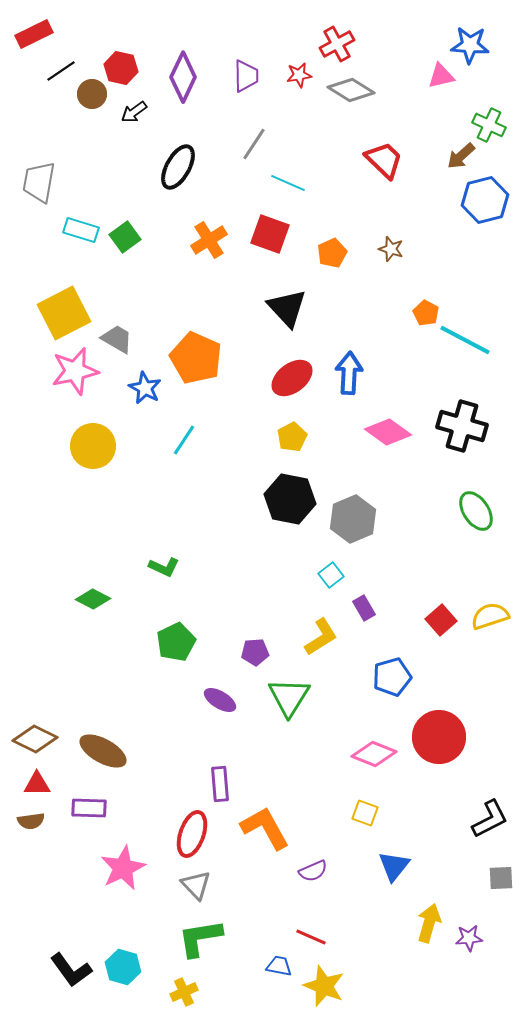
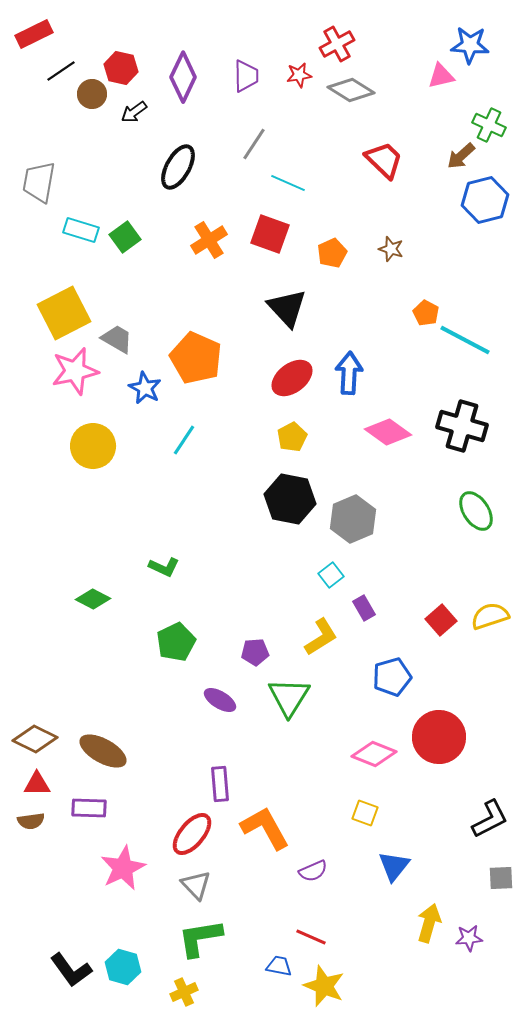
red ellipse at (192, 834): rotated 21 degrees clockwise
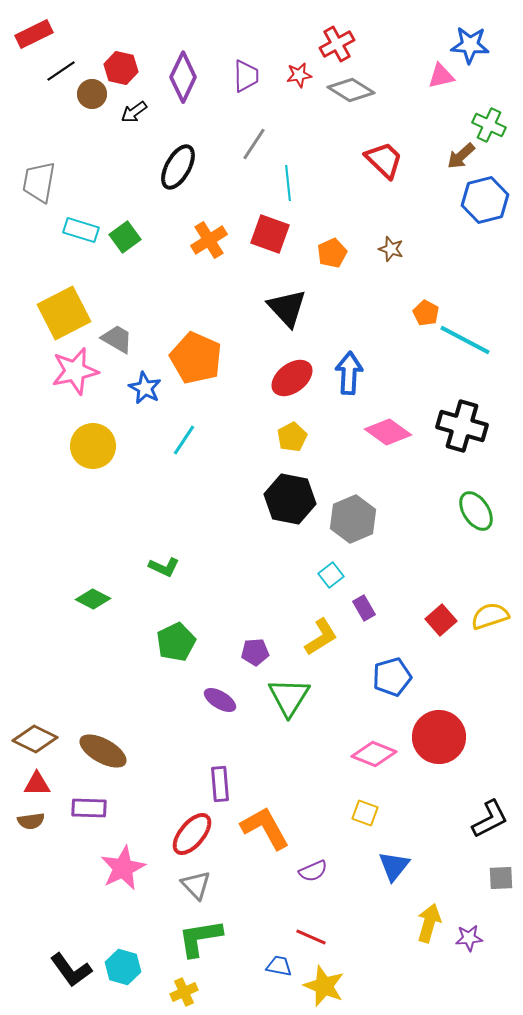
cyan line at (288, 183): rotated 60 degrees clockwise
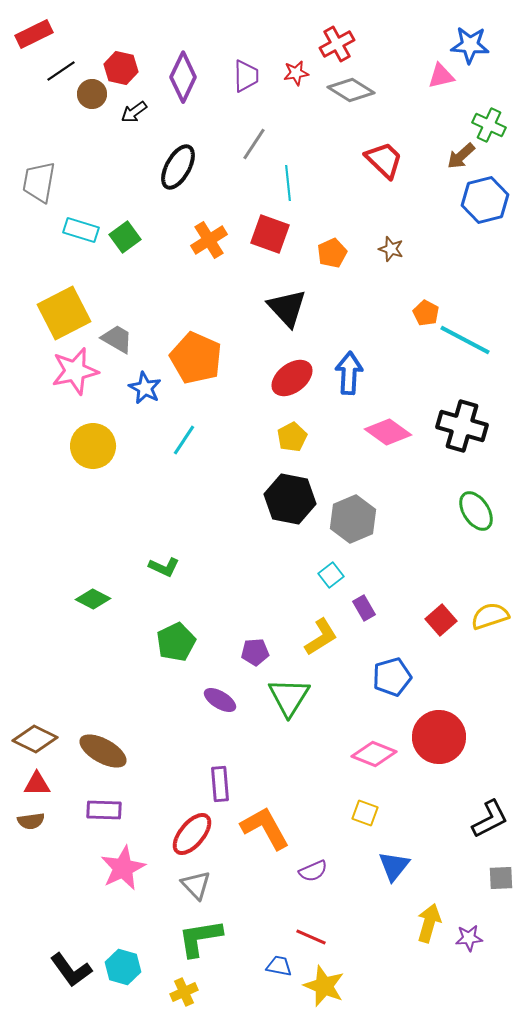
red star at (299, 75): moved 3 px left, 2 px up
purple rectangle at (89, 808): moved 15 px right, 2 px down
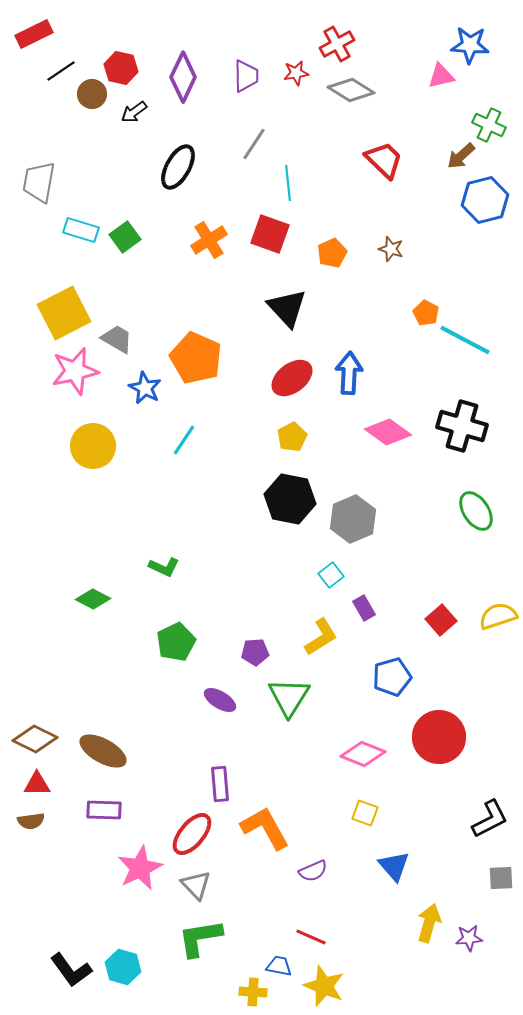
yellow semicircle at (490, 616): moved 8 px right
pink diamond at (374, 754): moved 11 px left
blue triangle at (394, 866): rotated 20 degrees counterclockwise
pink star at (123, 868): moved 17 px right
yellow cross at (184, 992): moved 69 px right; rotated 28 degrees clockwise
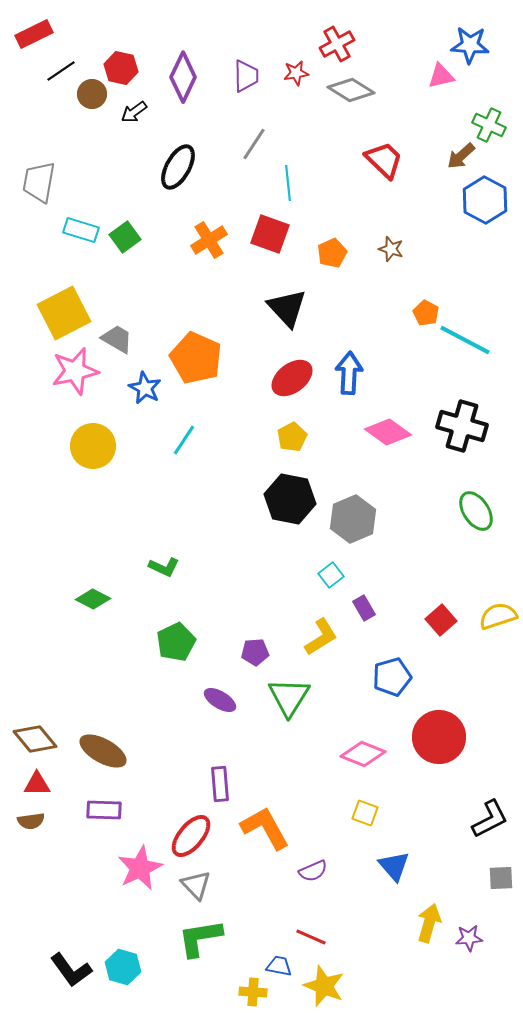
blue hexagon at (485, 200): rotated 18 degrees counterclockwise
brown diamond at (35, 739): rotated 24 degrees clockwise
red ellipse at (192, 834): moved 1 px left, 2 px down
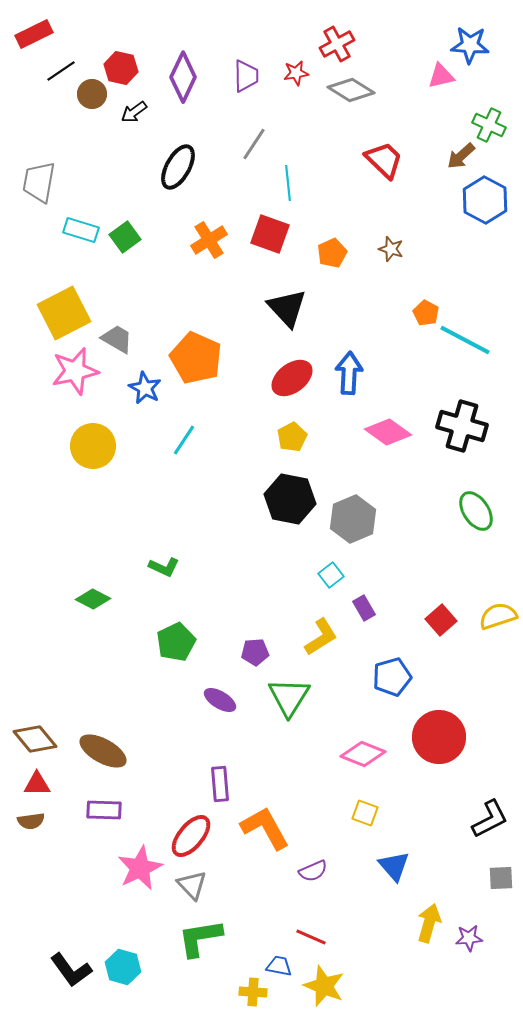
gray triangle at (196, 885): moved 4 px left
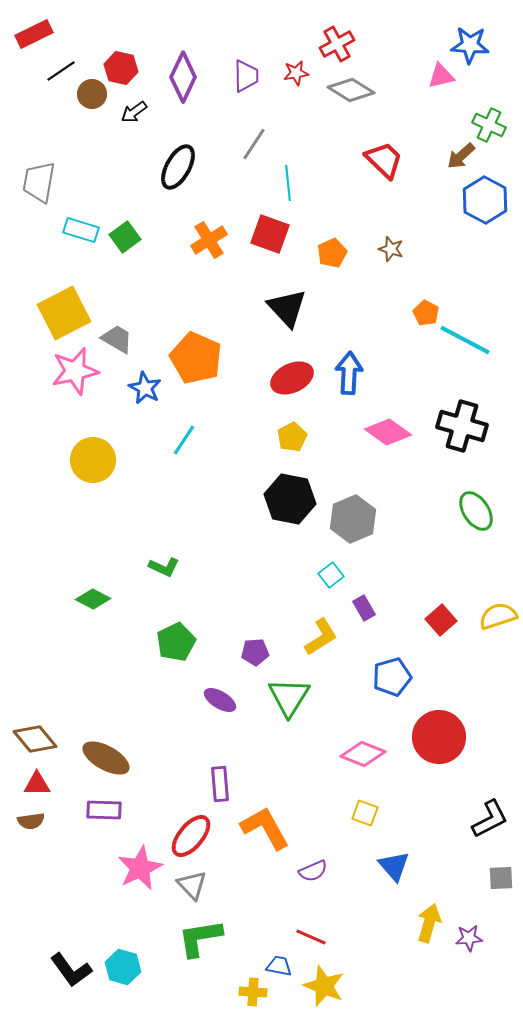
red ellipse at (292, 378): rotated 12 degrees clockwise
yellow circle at (93, 446): moved 14 px down
brown ellipse at (103, 751): moved 3 px right, 7 px down
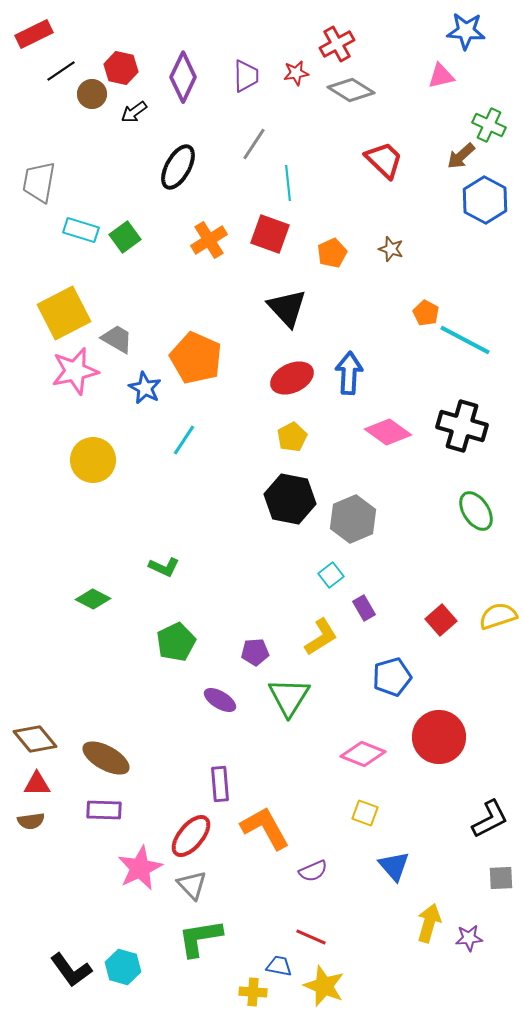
blue star at (470, 45): moved 4 px left, 14 px up
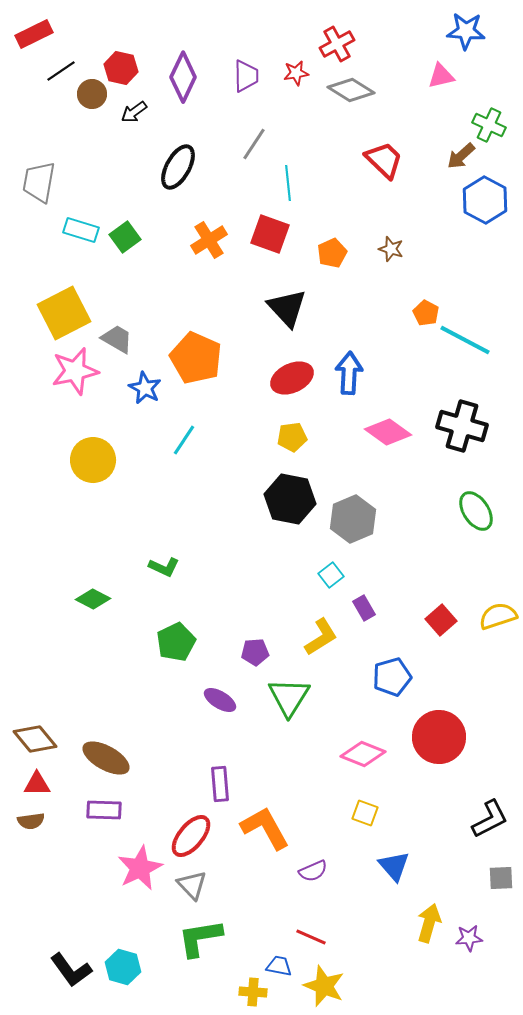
yellow pentagon at (292, 437): rotated 20 degrees clockwise
